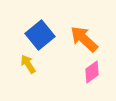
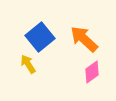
blue square: moved 2 px down
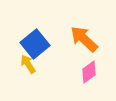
blue square: moved 5 px left, 7 px down
pink diamond: moved 3 px left
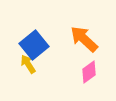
blue square: moved 1 px left, 1 px down
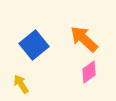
yellow arrow: moved 7 px left, 20 px down
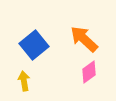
yellow arrow: moved 3 px right, 3 px up; rotated 24 degrees clockwise
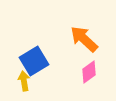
blue square: moved 16 px down; rotated 8 degrees clockwise
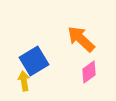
orange arrow: moved 3 px left
